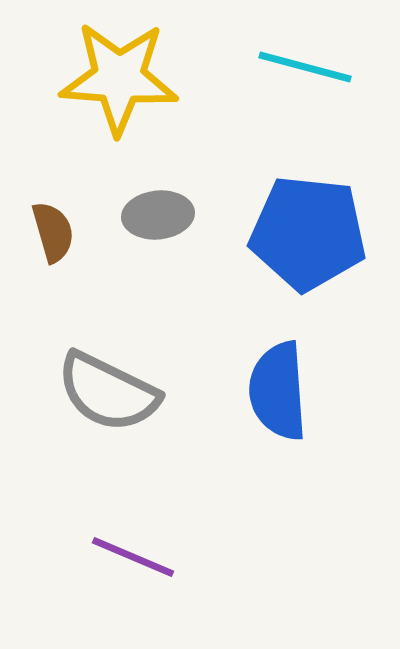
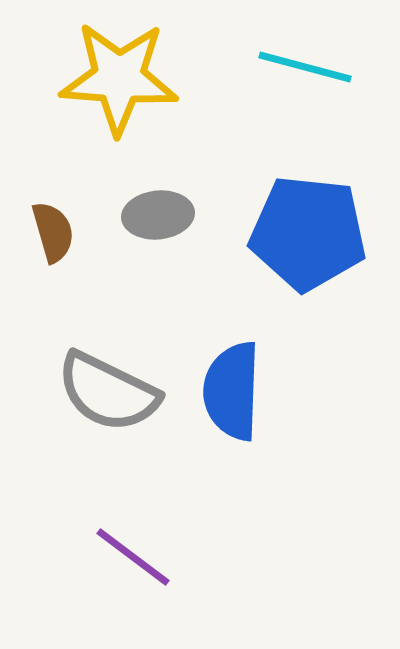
blue semicircle: moved 46 px left; rotated 6 degrees clockwise
purple line: rotated 14 degrees clockwise
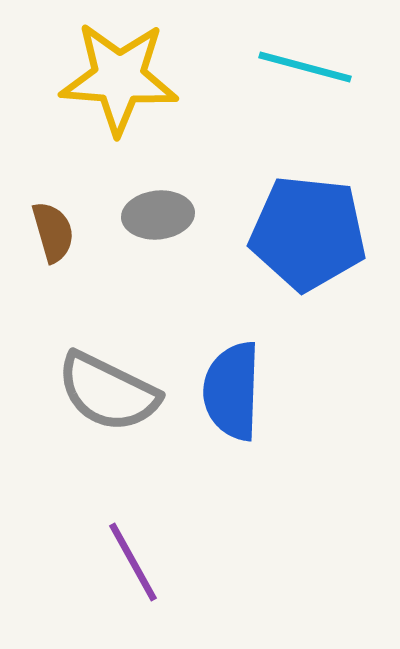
purple line: moved 5 px down; rotated 24 degrees clockwise
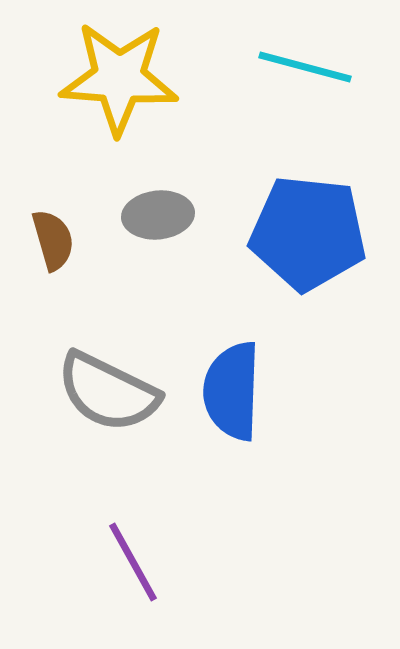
brown semicircle: moved 8 px down
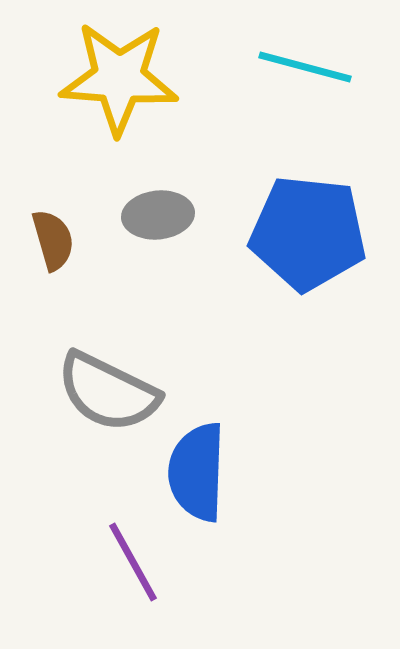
blue semicircle: moved 35 px left, 81 px down
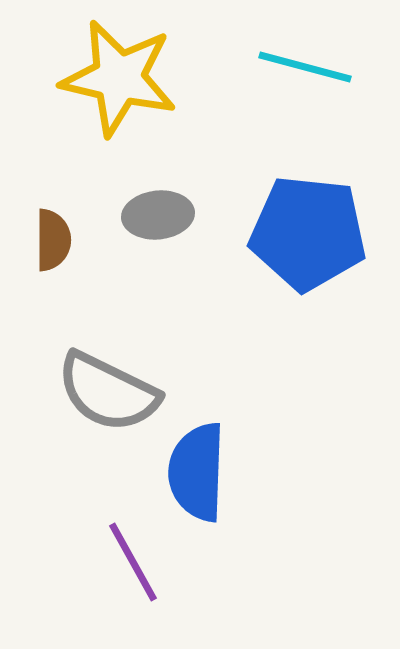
yellow star: rotated 9 degrees clockwise
brown semicircle: rotated 16 degrees clockwise
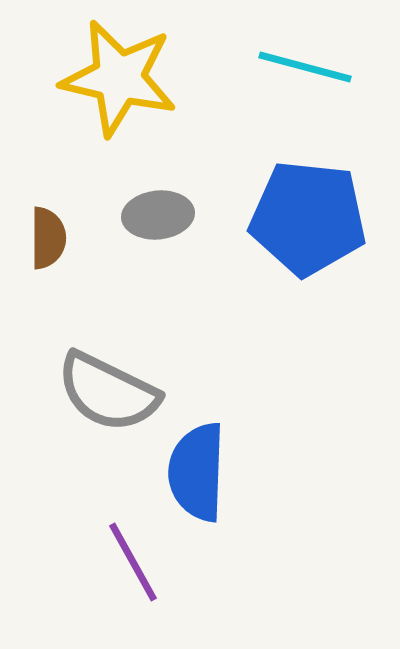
blue pentagon: moved 15 px up
brown semicircle: moved 5 px left, 2 px up
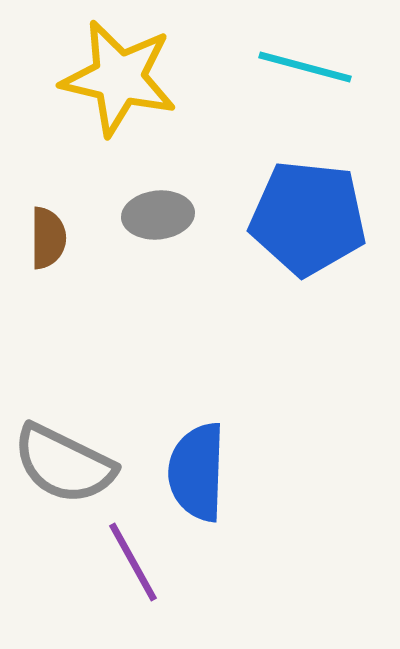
gray semicircle: moved 44 px left, 72 px down
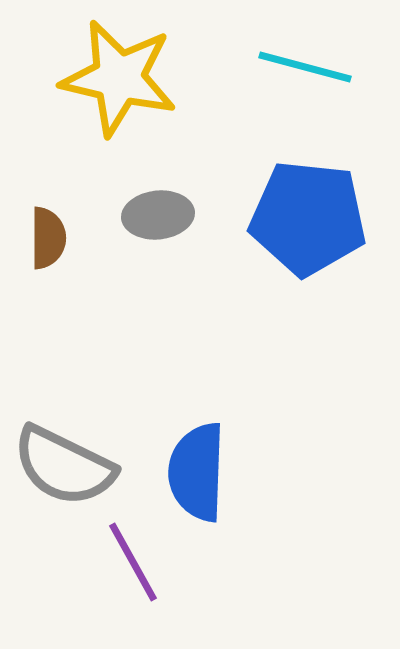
gray semicircle: moved 2 px down
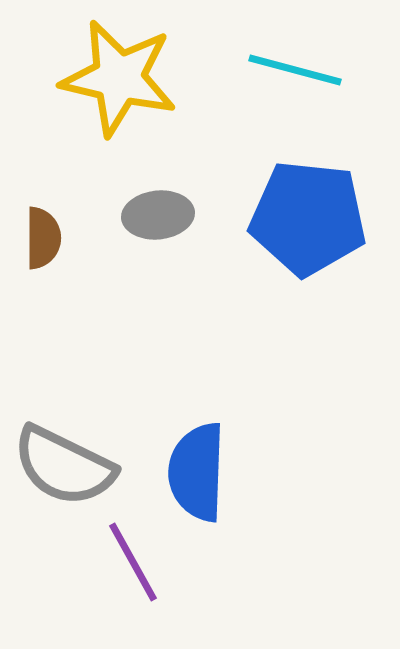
cyan line: moved 10 px left, 3 px down
brown semicircle: moved 5 px left
